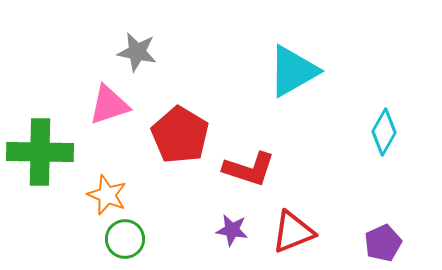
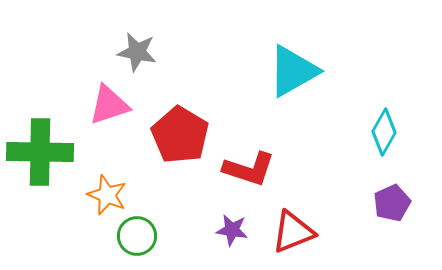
green circle: moved 12 px right, 3 px up
purple pentagon: moved 9 px right, 40 px up
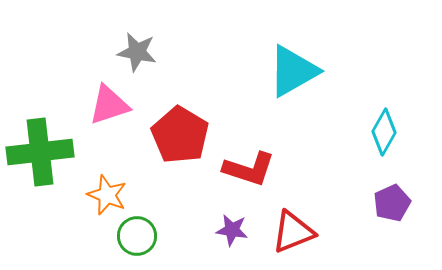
green cross: rotated 8 degrees counterclockwise
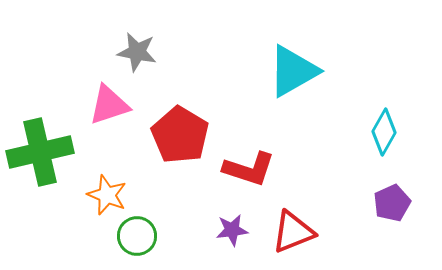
green cross: rotated 6 degrees counterclockwise
purple star: rotated 16 degrees counterclockwise
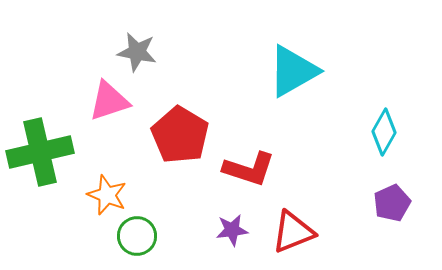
pink triangle: moved 4 px up
